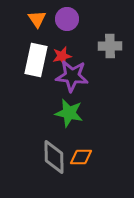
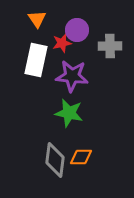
purple circle: moved 10 px right, 11 px down
red star: moved 13 px up
gray diamond: moved 1 px right, 3 px down; rotated 8 degrees clockwise
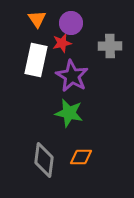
purple circle: moved 6 px left, 7 px up
purple star: rotated 24 degrees clockwise
gray diamond: moved 11 px left
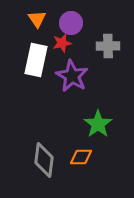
gray cross: moved 2 px left
green star: moved 29 px right, 11 px down; rotated 24 degrees clockwise
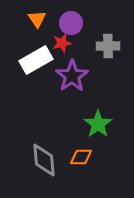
white rectangle: rotated 48 degrees clockwise
purple star: rotated 8 degrees clockwise
gray diamond: rotated 12 degrees counterclockwise
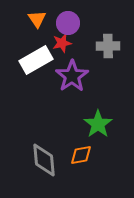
purple circle: moved 3 px left
orange diamond: moved 2 px up; rotated 10 degrees counterclockwise
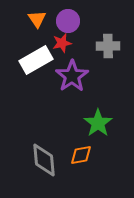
purple circle: moved 2 px up
green star: moved 1 px up
